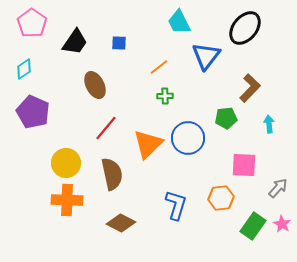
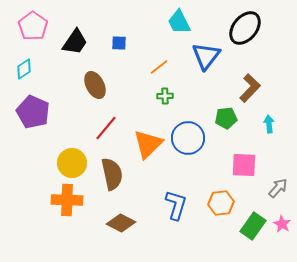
pink pentagon: moved 1 px right, 3 px down
yellow circle: moved 6 px right
orange hexagon: moved 5 px down
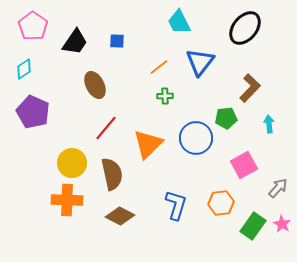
blue square: moved 2 px left, 2 px up
blue triangle: moved 6 px left, 6 px down
blue circle: moved 8 px right
pink square: rotated 32 degrees counterclockwise
brown diamond: moved 1 px left, 7 px up
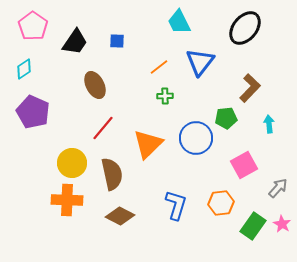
red line: moved 3 px left
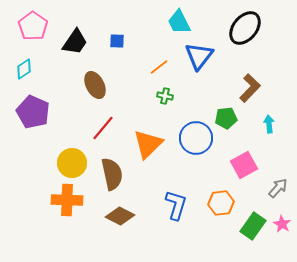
blue triangle: moved 1 px left, 6 px up
green cross: rotated 14 degrees clockwise
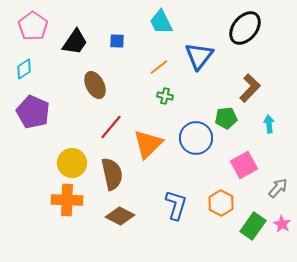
cyan trapezoid: moved 18 px left
red line: moved 8 px right, 1 px up
orange hexagon: rotated 25 degrees counterclockwise
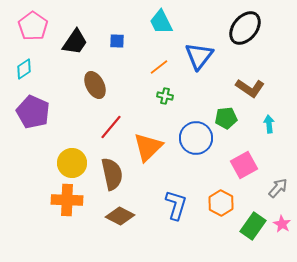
brown L-shape: rotated 80 degrees clockwise
orange triangle: moved 3 px down
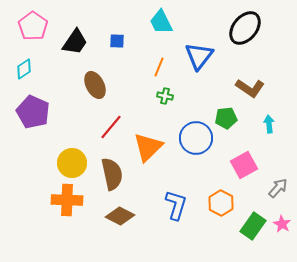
orange line: rotated 30 degrees counterclockwise
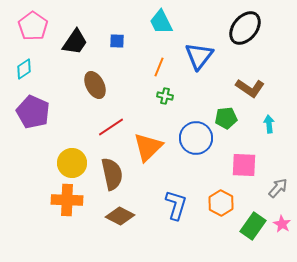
red line: rotated 16 degrees clockwise
pink square: rotated 32 degrees clockwise
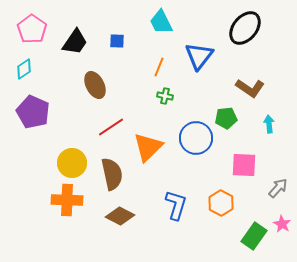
pink pentagon: moved 1 px left, 3 px down
green rectangle: moved 1 px right, 10 px down
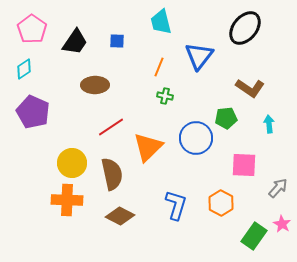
cyan trapezoid: rotated 12 degrees clockwise
brown ellipse: rotated 64 degrees counterclockwise
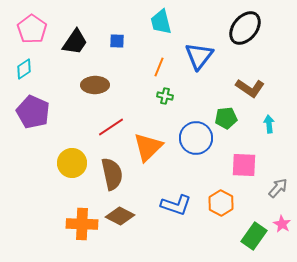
orange cross: moved 15 px right, 24 px down
blue L-shape: rotated 92 degrees clockwise
